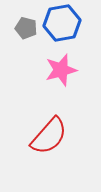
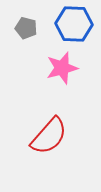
blue hexagon: moved 12 px right, 1 px down; rotated 12 degrees clockwise
pink star: moved 1 px right, 2 px up
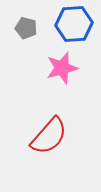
blue hexagon: rotated 6 degrees counterclockwise
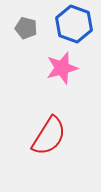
blue hexagon: rotated 24 degrees clockwise
red semicircle: rotated 9 degrees counterclockwise
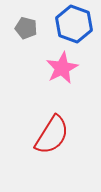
pink star: rotated 12 degrees counterclockwise
red semicircle: moved 3 px right, 1 px up
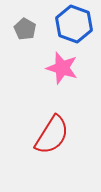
gray pentagon: moved 1 px left, 1 px down; rotated 15 degrees clockwise
pink star: rotated 28 degrees counterclockwise
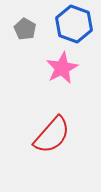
pink star: rotated 28 degrees clockwise
red semicircle: rotated 9 degrees clockwise
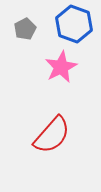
gray pentagon: rotated 15 degrees clockwise
pink star: moved 1 px left, 1 px up
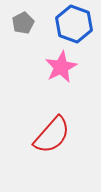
gray pentagon: moved 2 px left, 6 px up
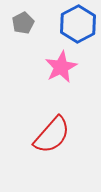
blue hexagon: moved 4 px right; rotated 12 degrees clockwise
